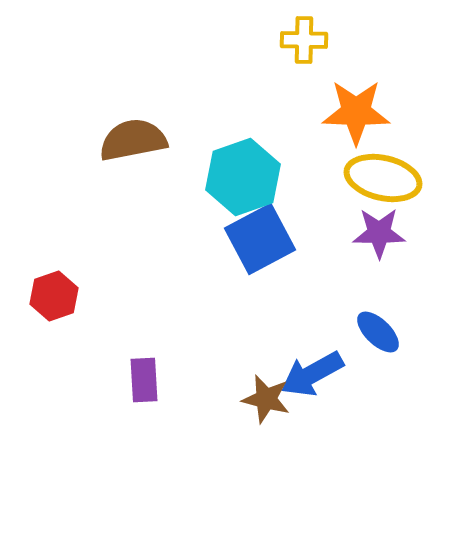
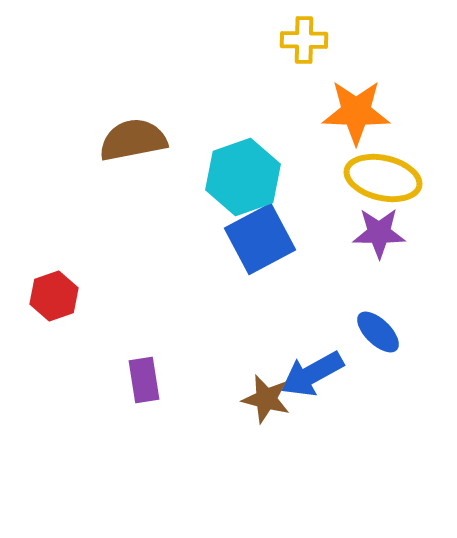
purple rectangle: rotated 6 degrees counterclockwise
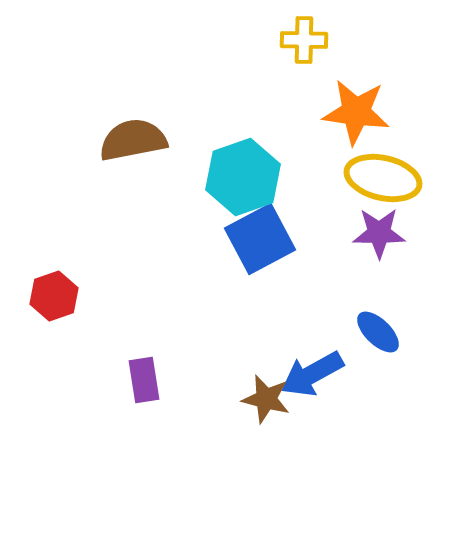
orange star: rotated 6 degrees clockwise
